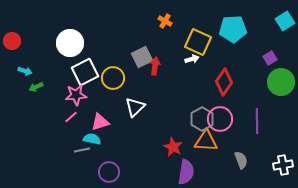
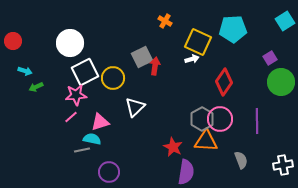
red circle: moved 1 px right
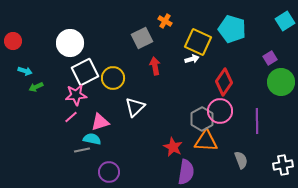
cyan pentagon: moved 1 px left; rotated 20 degrees clockwise
gray square: moved 19 px up
red arrow: rotated 18 degrees counterclockwise
pink circle: moved 8 px up
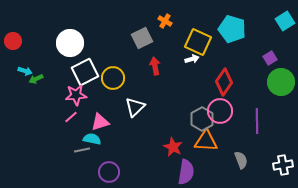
green arrow: moved 8 px up
